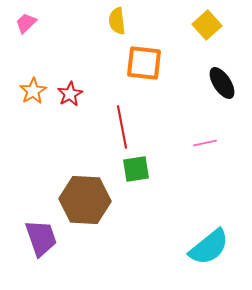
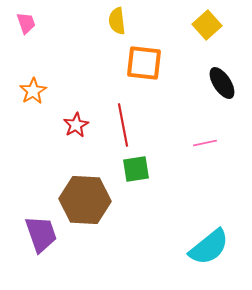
pink trapezoid: rotated 115 degrees clockwise
red star: moved 6 px right, 31 px down
red line: moved 1 px right, 2 px up
purple trapezoid: moved 4 px up
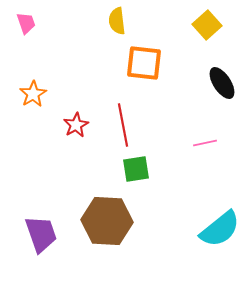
orange star: moved 3 px down
brown hexagon: moved 22 px right, 21 px down
cyan semicircle: moved 11 px right, 18 px up
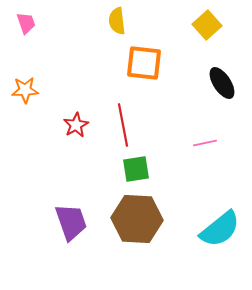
orange star: moved 8 px left, 4 px up; rotated 28 degrees clockwise
brown hexagon: moved 30 px right, 2 px up
purple trapezoid: moved 30 px right, 12 px up
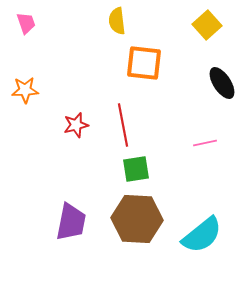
red star: rotated 15 degrees clockwise
purple trapezoid: rotated 30 degrees clockwise
cyan semicircle: moved 18 px left, 6 px down
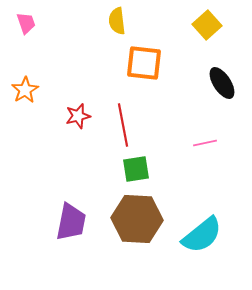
orange star: rotated 28 degrees counterclockwise
red star: moved 2 px right, 9 px up
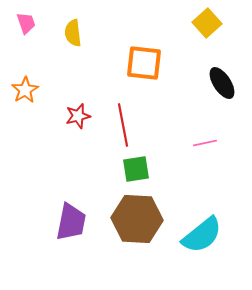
yellow semicircle: moved 44 px left, 12 px down
yellow square: moved 2 px up
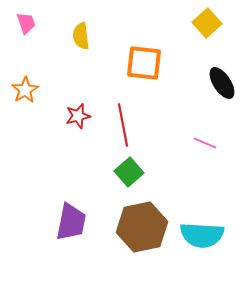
yellow semicircle: moved 8 px right, 3 px down
pink line: rotated 35 degrees clockwise
green square: moved 7 px left, 3 px down; rotated 32 degrees counterclockwise
brown hexagon: moved 5 px right, 8 px down; rotated 15 degrees counterclockwise
cyan semicircle: rotated 42 degrees clockwise
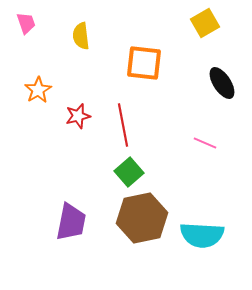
yellow square: moved 2 px left; rotated 12 degrees clockwise
orange star: moved 13 px right
brown hexagon: moved 9 px up
